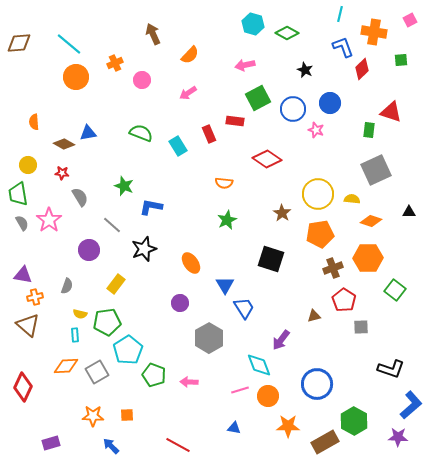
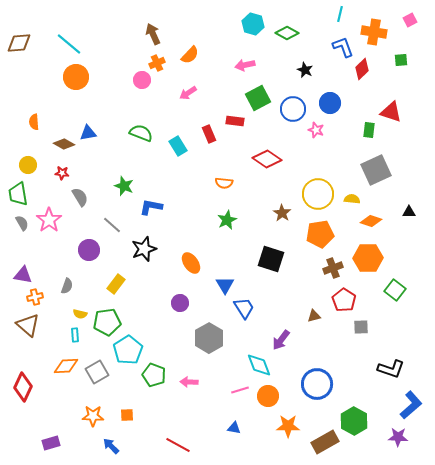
orange cross at (115, 63): moved 42 px right
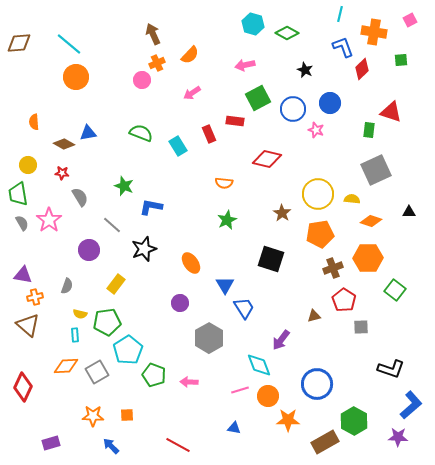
pink arrow at (188, 93): moved 4 px right
red diamond at (267, 159): rotated 20 degrees counterclockwise
orange star at (288, 426): moved 6 px up
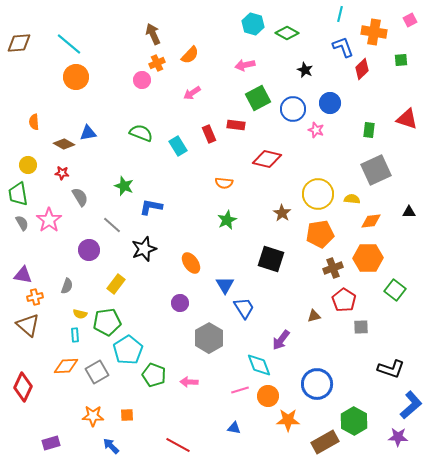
red triangle at (391, 112): moved 16 px right, 7 px down
red rectangle at (235, 121): moved 1 px right, 4 px down
orange diamond at (371, 221): rotated 25 degrees counterclockwise
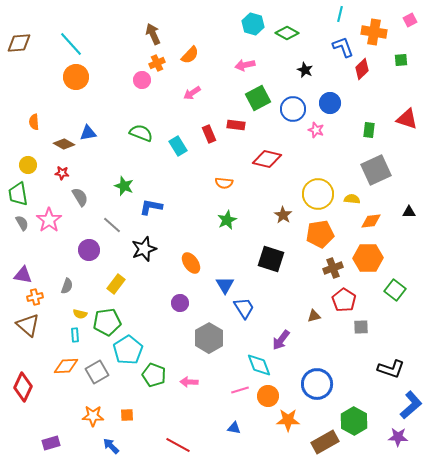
cyan line at (69, 44): moved 2 px right; rotated 8 degrees clockwise
brown star at (282, 213): moved 1 px right, 2 px down
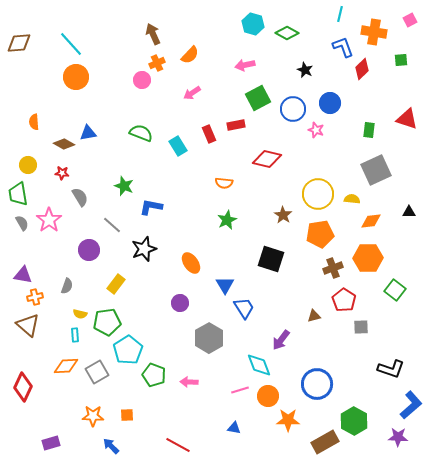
red rectangle at (236, 125): rotated 18 degrees counterclockwise
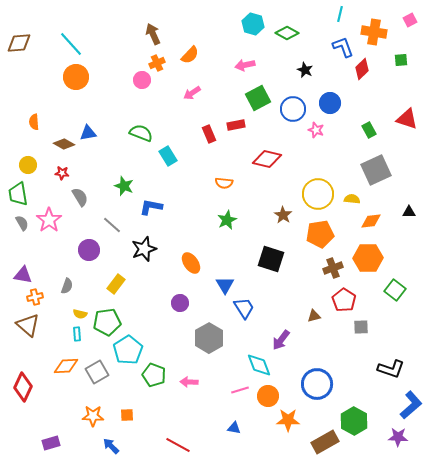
green rectangle at (369, 130): rotated 35 degrees counterclockwise
cyan rectangle at (178, 146): moved 10 px left, 10 px down
cyan rectangle at (75, 335): moved 2 px right, 1 px up
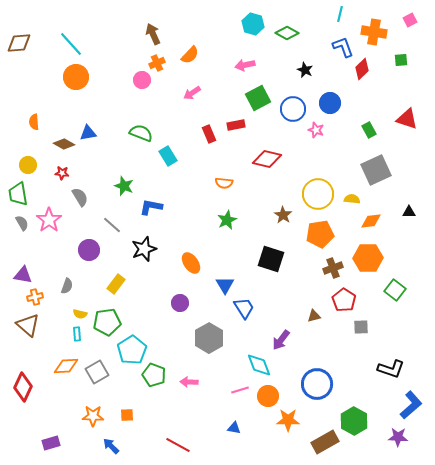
cyan pentagon at (128, 350): moved 4 px right
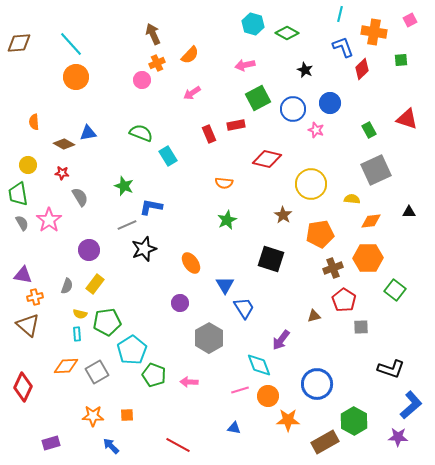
yellow circle at (318, 194): moved 7 px left, 10 px up
gray line at (112, 225): moved 15 px right; rotated 66 degrees counterclockwise
yellow rectangle at (116, 284): moved 21 px left
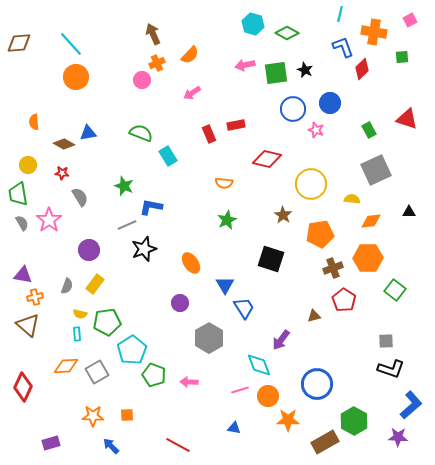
green square at (401, 60): moved 1 px right, 3 px up
green square at (258, 98): moved 18 px right, 25 px up; rotated 20 degrees clockwise
gray square at (361, 327): moved 25 px right, 14 px down
